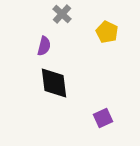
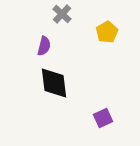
yellow pentagon: rotated 15 degrees clockwise
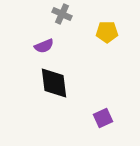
gray cross: rotated 18 degrees counterclockwise
yellow pentagon: rotated 30 degrees clockwise
purple semicircle: rotated 54 degrees clockwise
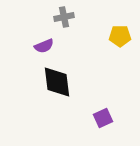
gray cross: moved 2 px right, 3 px down; rotated 36 degrees counterclockwise
yellow pentagon: moved 13 px right, 4 px down
black diamond: moved 3 px right, 1 px up
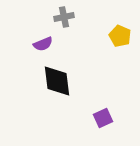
yellow pentagon: rotated 25 degrees clockwise
purple semicircle: moved 1 px left, 2 px up
black diamond: moved 1 px up
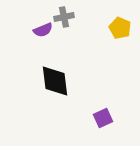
yellow pentagon: moved 8 px up
purple semicircle: moved 14 px up
black diamond: moved 2 px left
